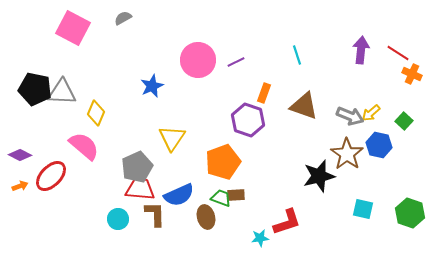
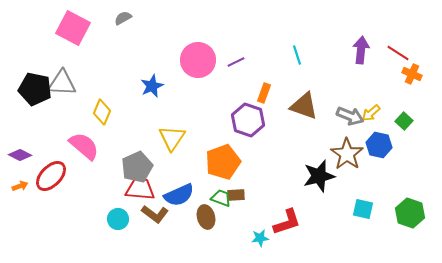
gray triangle: moved 9 px up
yellow diamond: moved 6 px right, 1 px up
brown L-shape: rotated 128 degrees clockwise
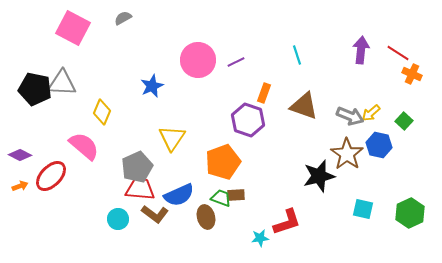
green hexagon: rotated 16 degrees clockwise
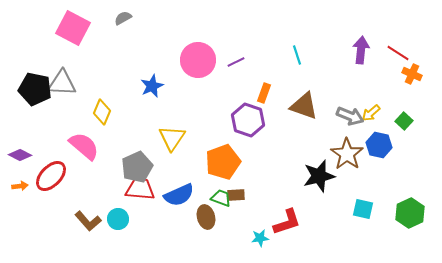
orange arrow: rotated 14 degrees clockwise
brown L-shape: moved 67 px left, 7 px down; rotated 12 degrees clockwise
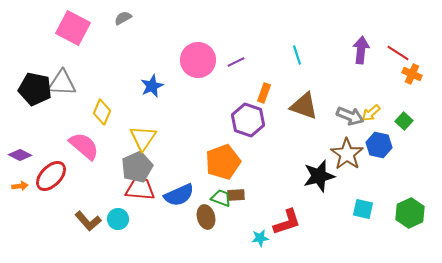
yellow triangle: moved 29 px left
